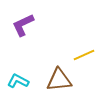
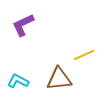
brown triangle: moved 1 px up
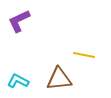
purple L-shape: moved 4 px left, 4 px up
yellow line: rotated 35 degrees clockwise
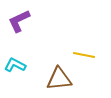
cyan L-shape: moved 3 px left, 16 px up
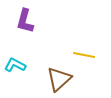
purple L-shape: moved 6 px right; rotated 50 degrees counterclockwise
brown triangle: rotated 36 degrees counterclockwise
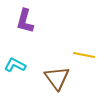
brown triangle: moved 2 px left, 1 px up; rotated 24 degrees counterclockwise
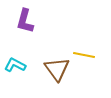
brown triangle: moved 9 px up
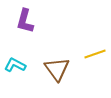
yellow line: moved 11 px right, 1 px up; rotated 30 degrees counterclockwise
